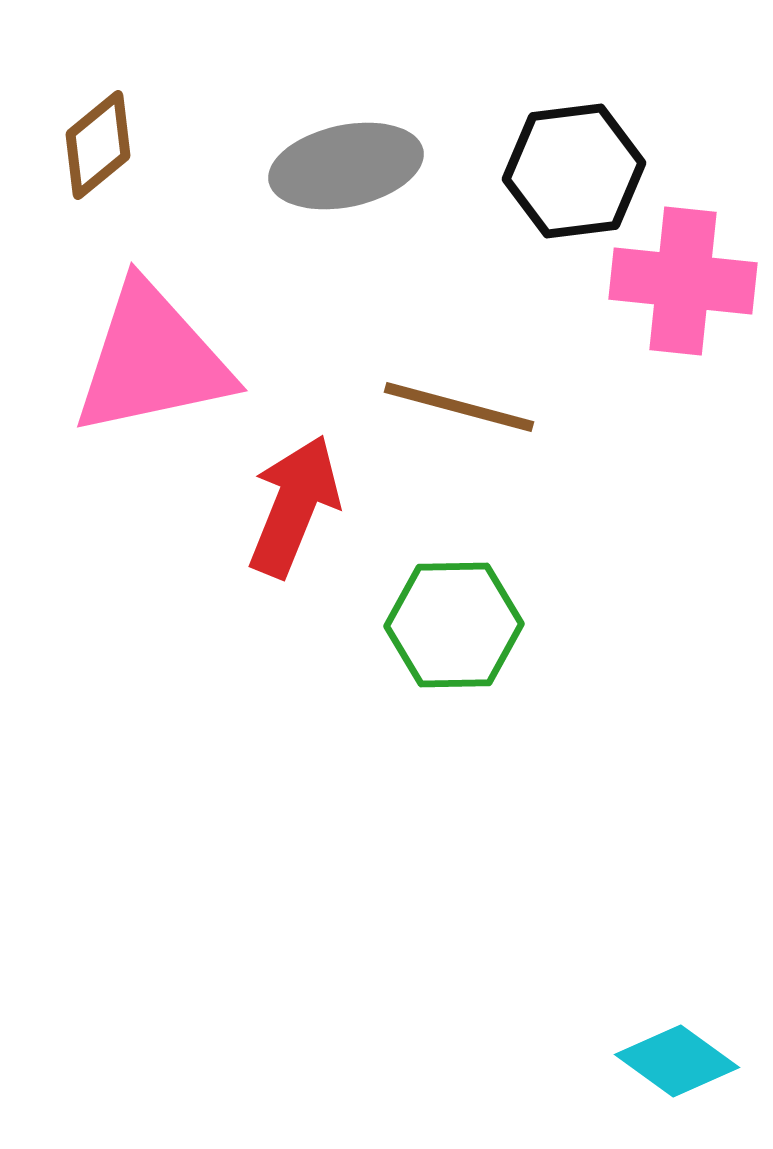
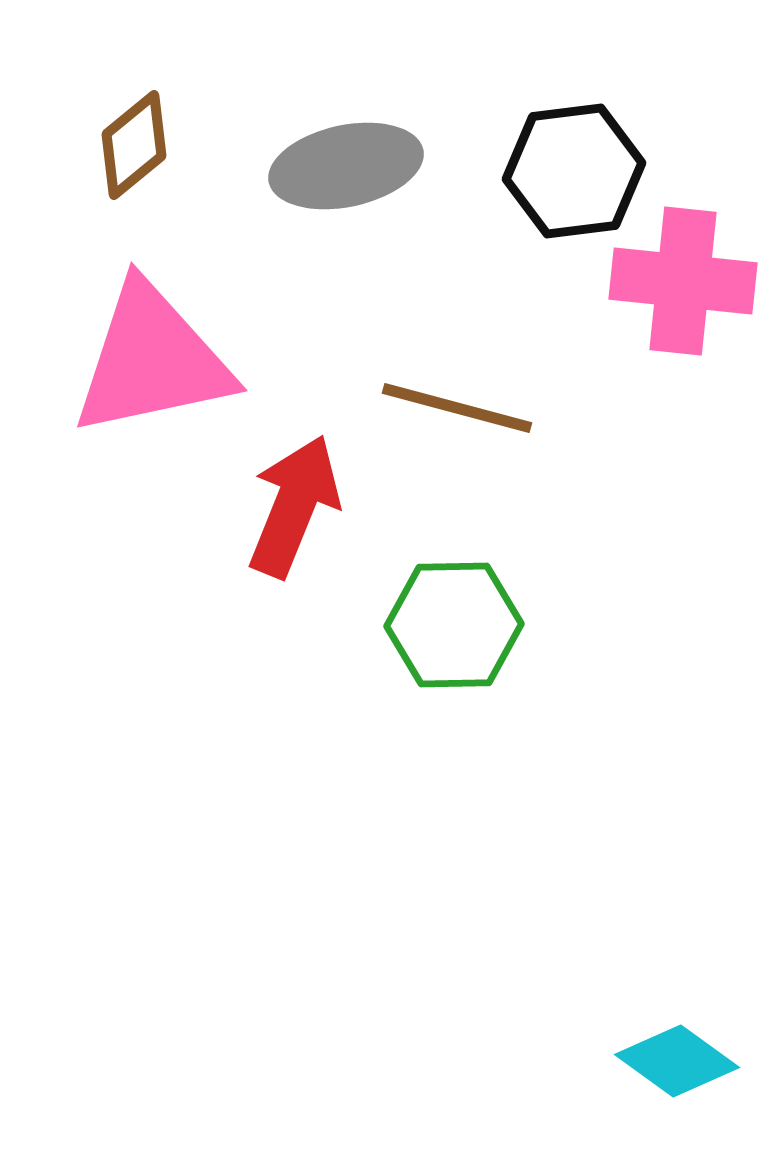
brown diamond: moved 36 px right
brown line: moved 2 px left, 1 px down
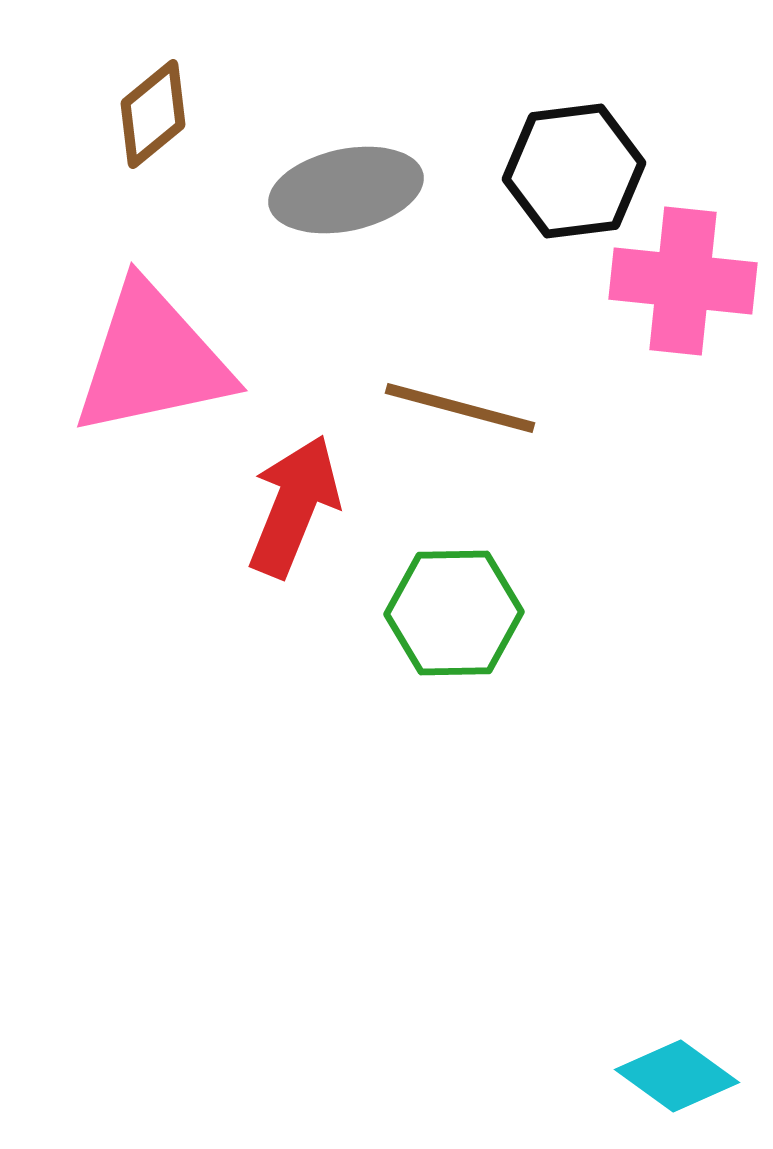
brown diamond: moved 19 px right, 31 px up
gray ellipse: moved 24 px down
brown line: moved 3 px right
green hexagon: moved 12 px up
cyan diamond: moved 15 px down
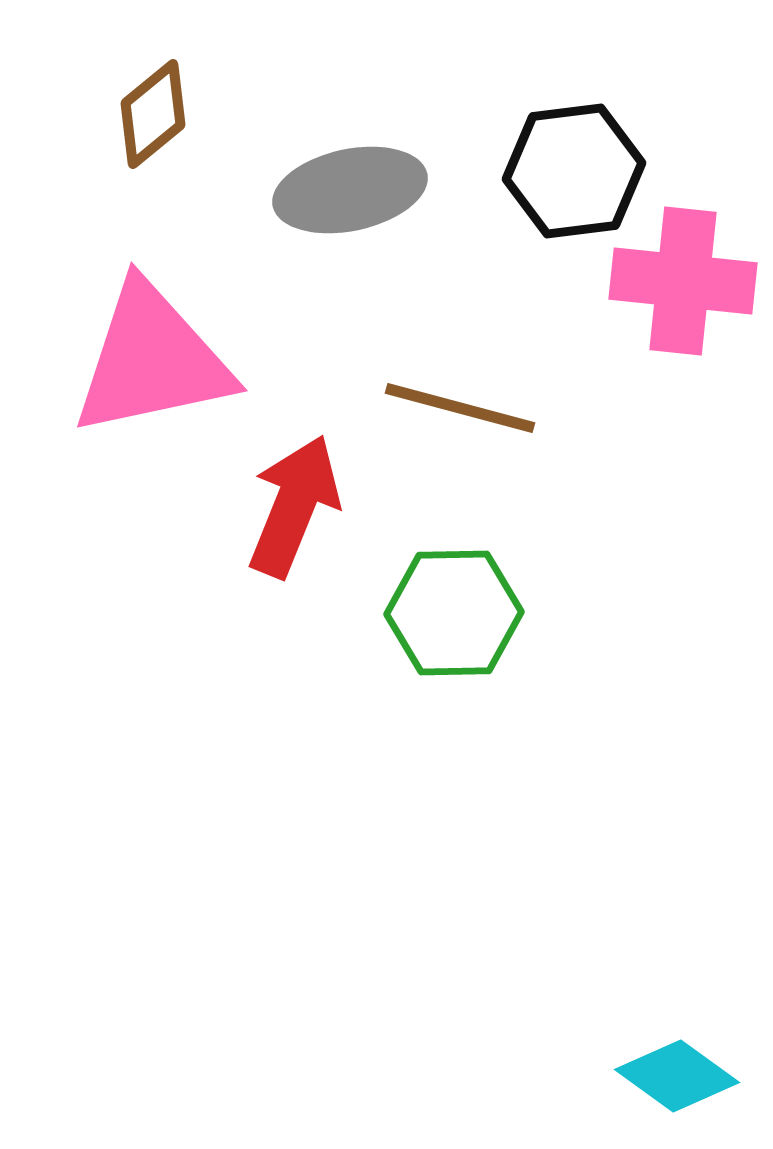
gray ellipse: moved 4 px right
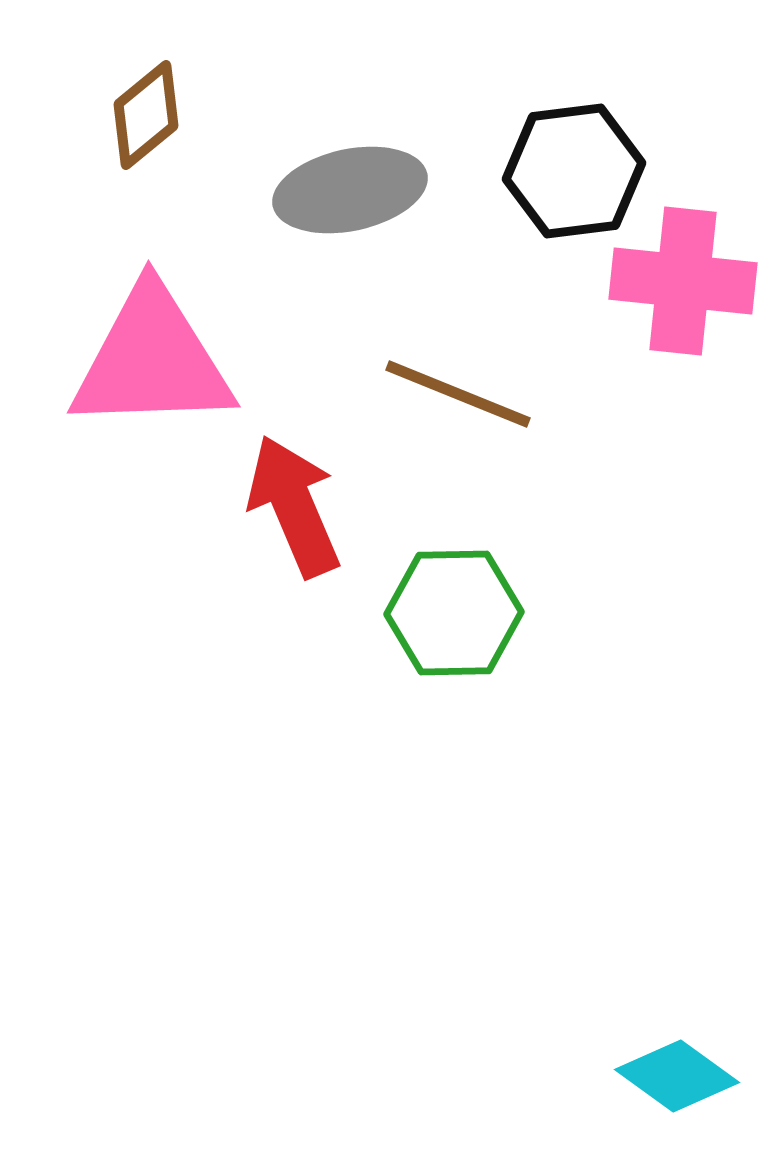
brown diamond: moved 7 px left, 1 px down
pink triangle: rotated 10 degrees clockwise
brown line: moved 2 px left, 14 px up; rotated 7 degrees clockwise
red arrow: rotated 45 degrees counterclockwise
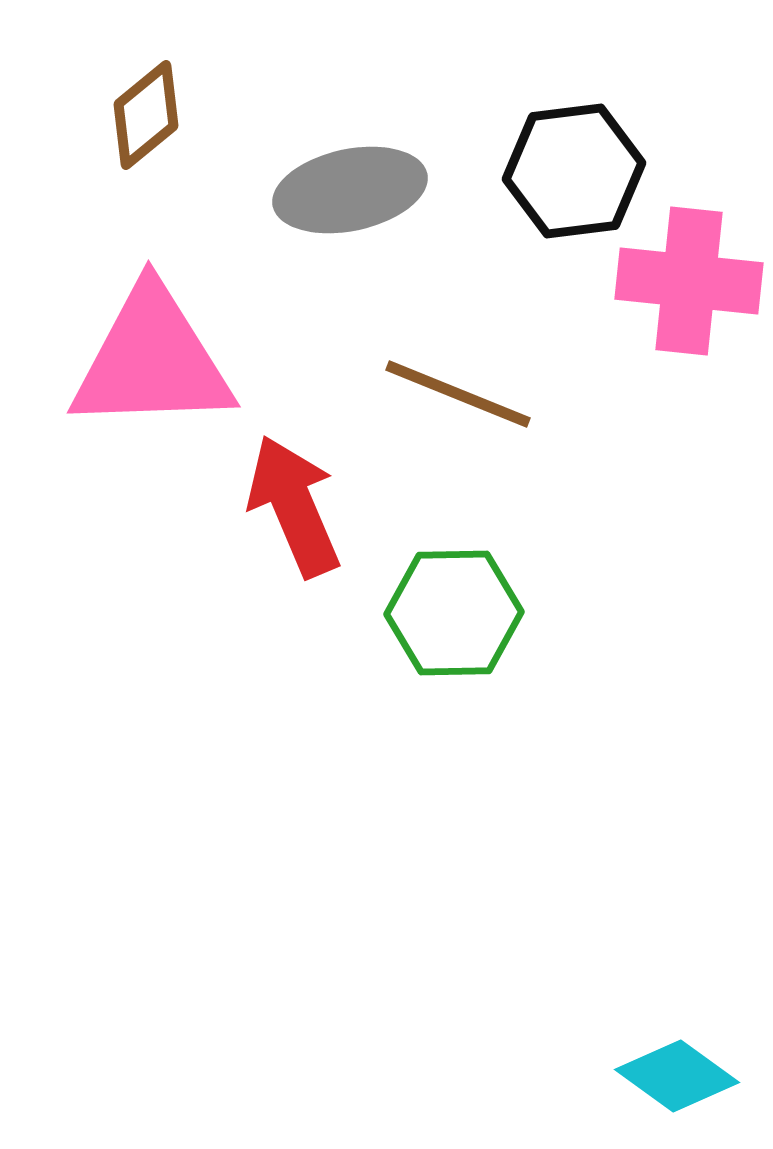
pink cross: moved 6 px right
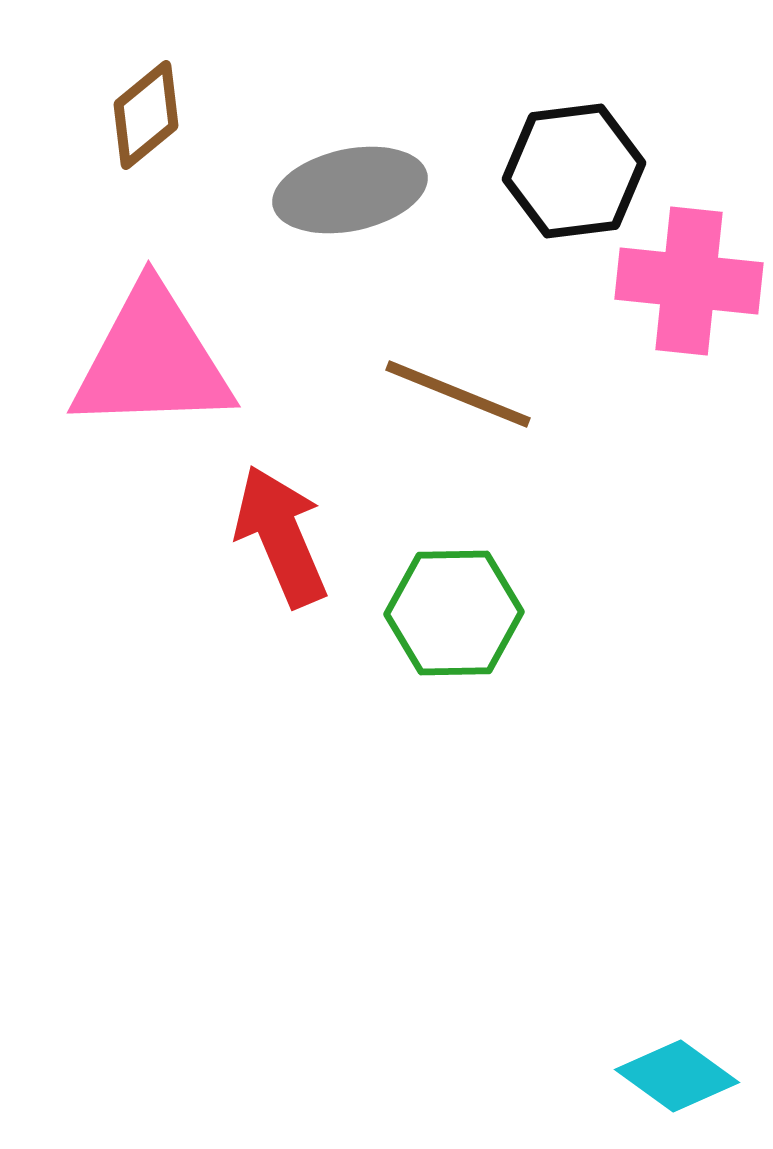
red arrow: moved 13 px left, 30 px down
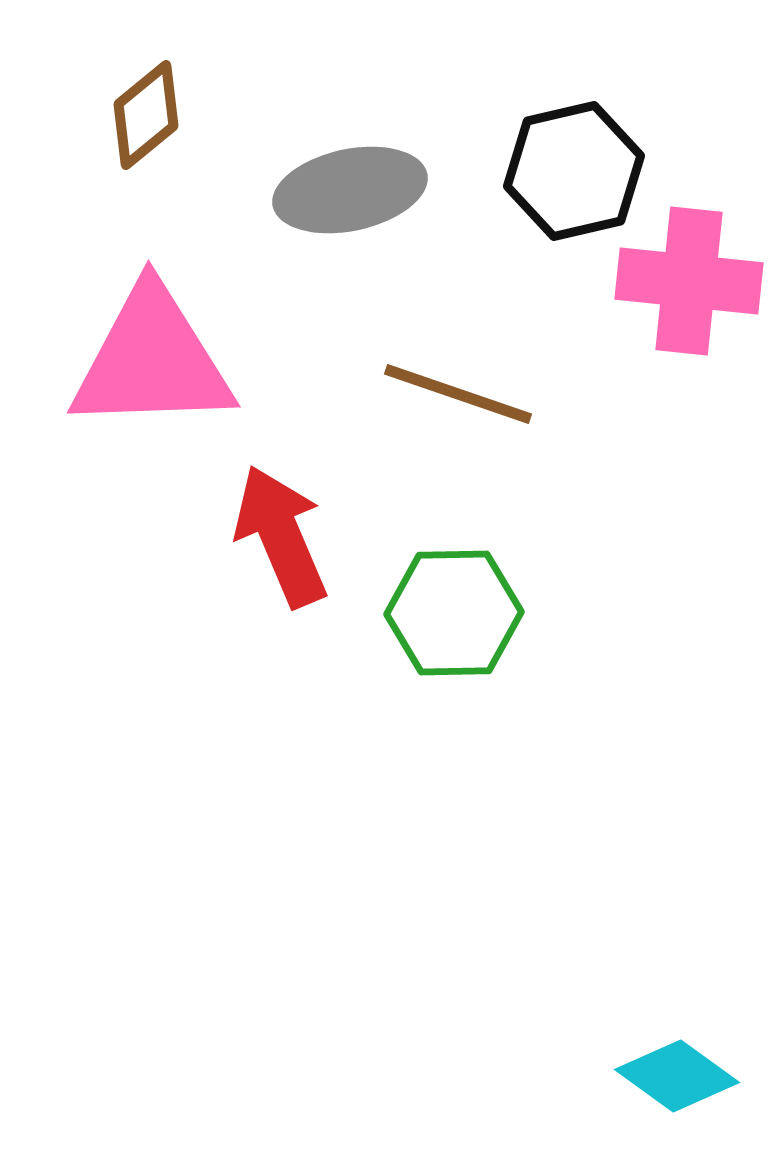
black hexagon: rotated 6 degrees counterclockwise
brown line: rotated 3 degrees counterclockwise
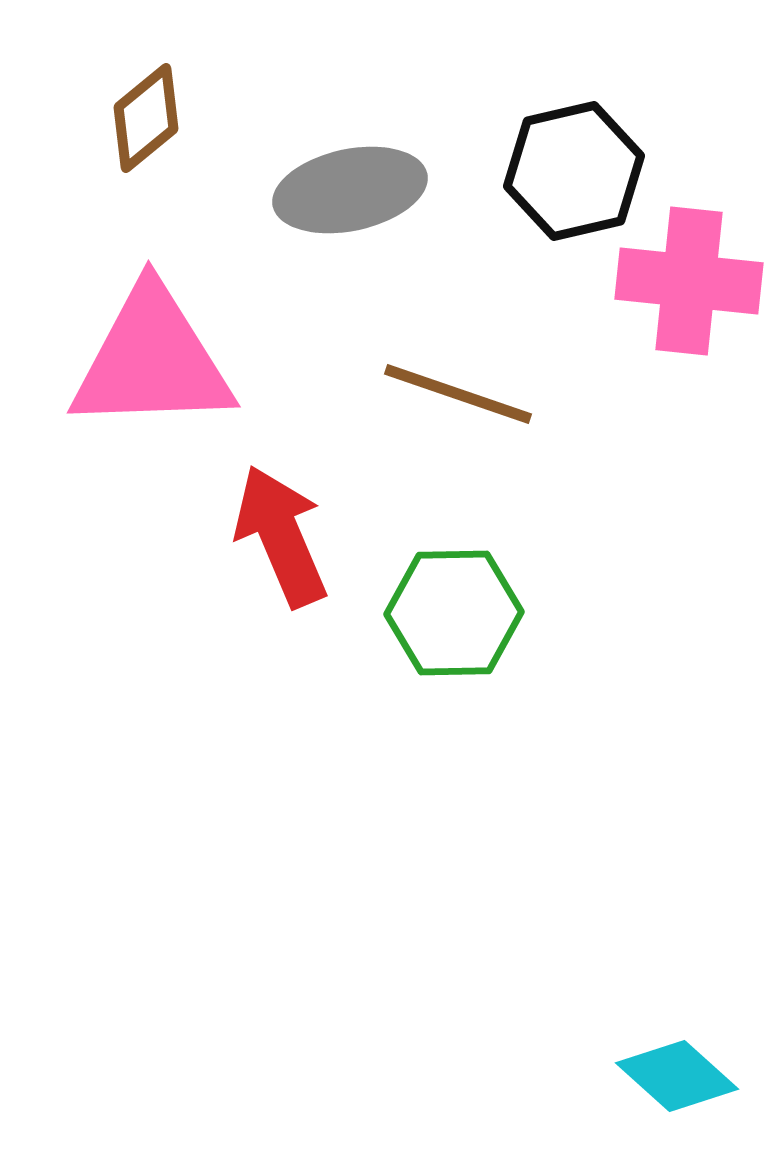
brown diamond: moved 3 px down
cyan diamond: rotated 6 degrees clockwise
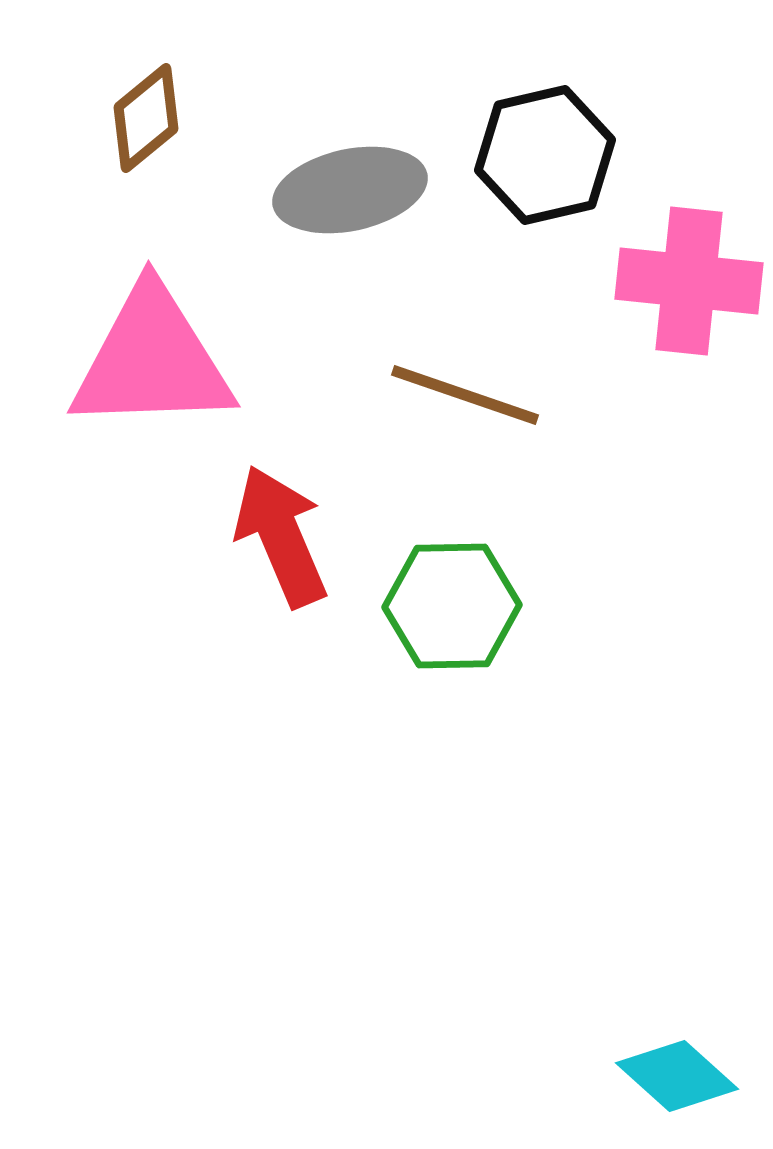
black hexagon: moved 29 px left, 16 px up
brown line: moved 7 px right, 1 px down
green hexagon: moved 2 px left, 7 px up
